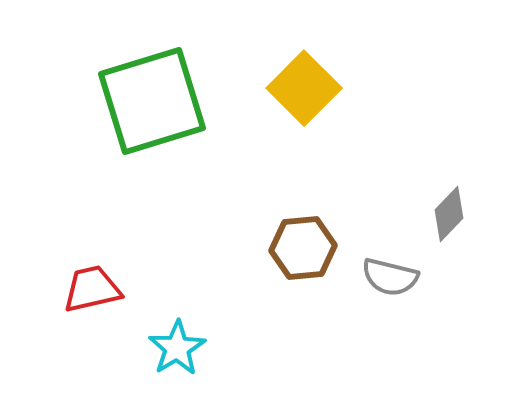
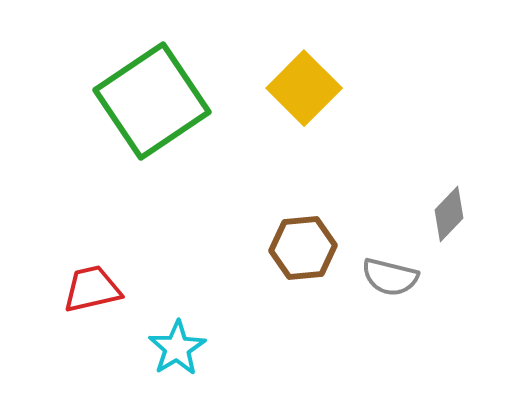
green square: rotated 17 degrees counterclockwise
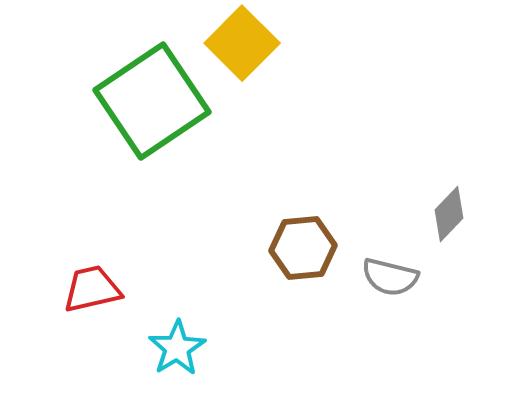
yellow square: moved 62 px left, 45 px up
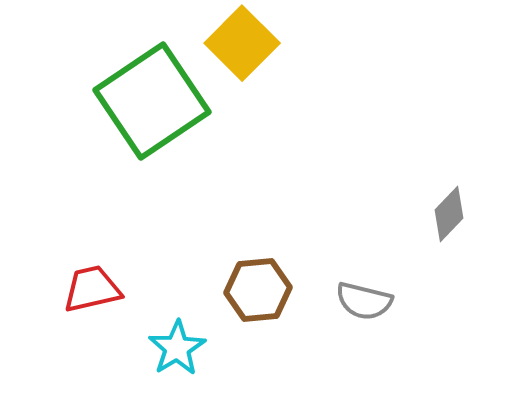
brown hexagon: moved 45 px left, 42 px down
gray semicircle: moved 26 px left, 24 px down
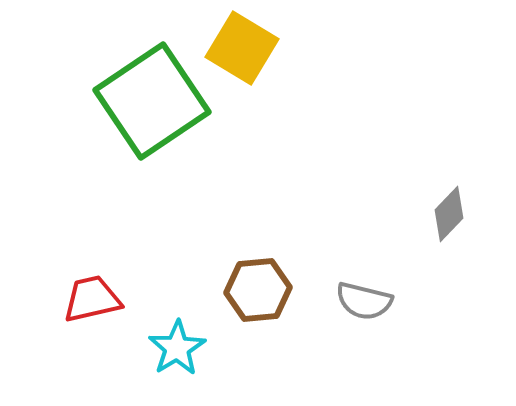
yellow square: moved 5 px down; rotated 14 degrees counterclockwise
red trapezoid: moved 10 px down
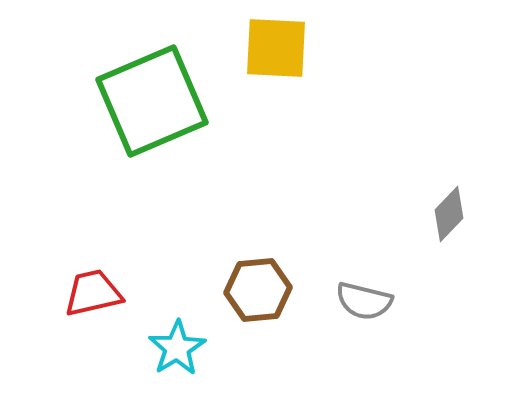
yellow square: moved 34 px right; rotated 28 degrees counterclockwise
green square: rotated 11 degrees clockwise
red trapezoid: moved 1 px right, 6 px up
